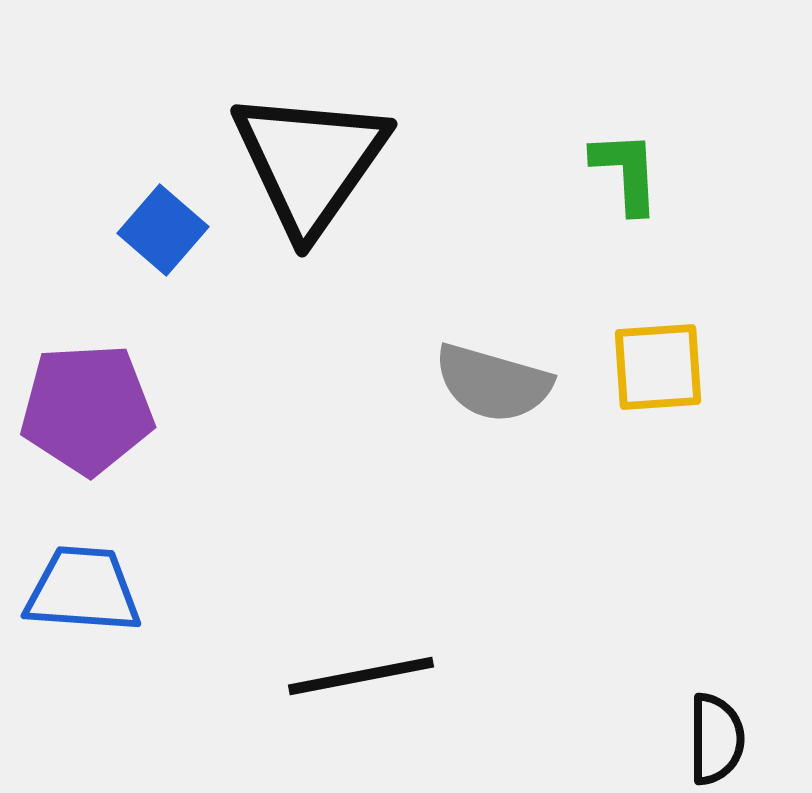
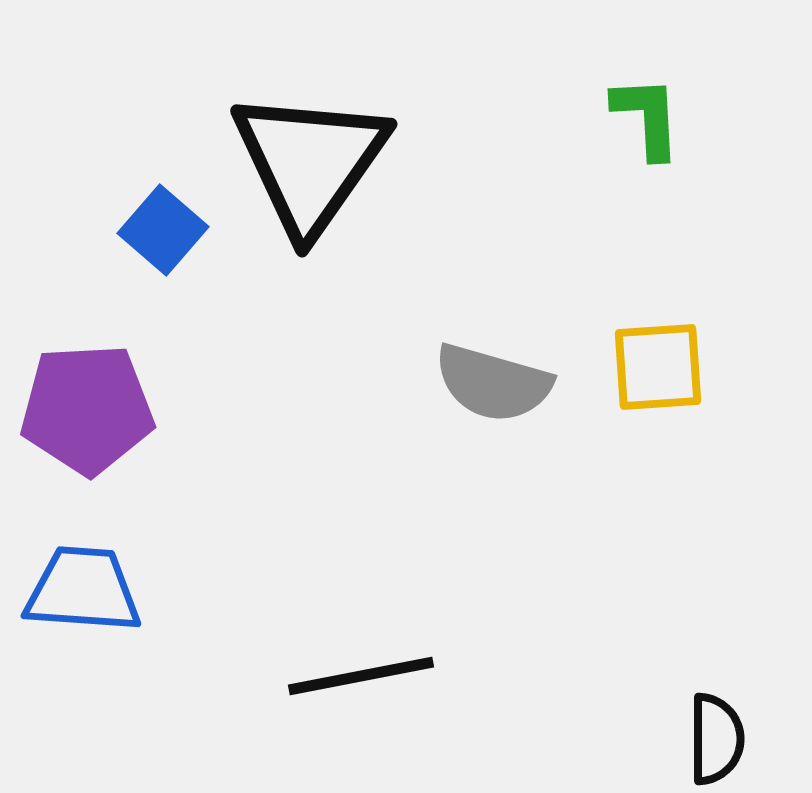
green L-shape: moved 21 px right, 55 px up
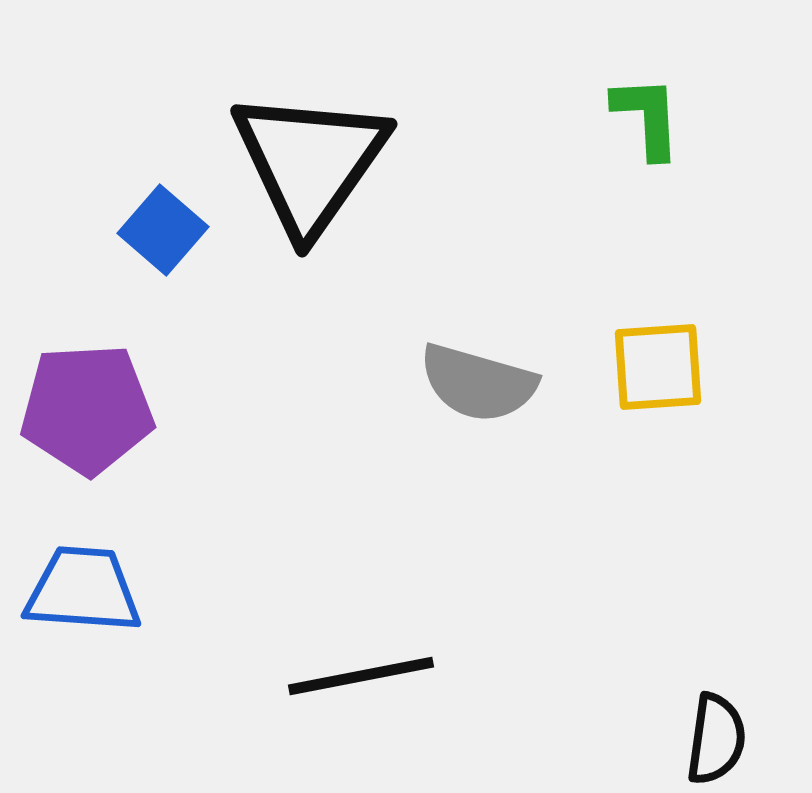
gray semicircle: moved 15 px left
black semicircle: rotated 8 degrees clockwise
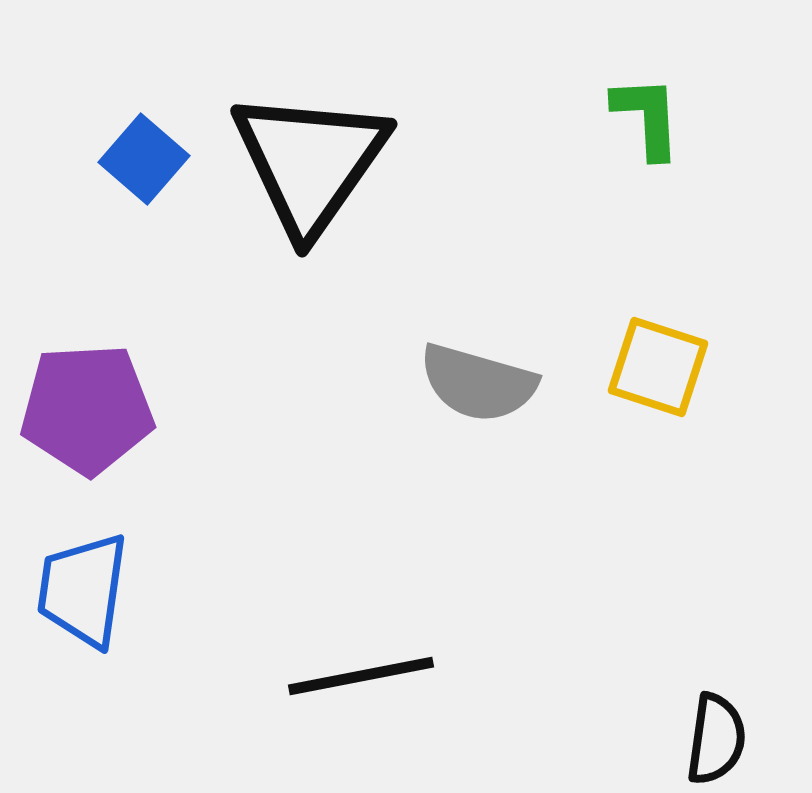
blue square: moved 19 px left, 71 px up
yellow square: rotated 22 degrees clockwise
blue trapezoid: rotated 86 degrees counterclockwise
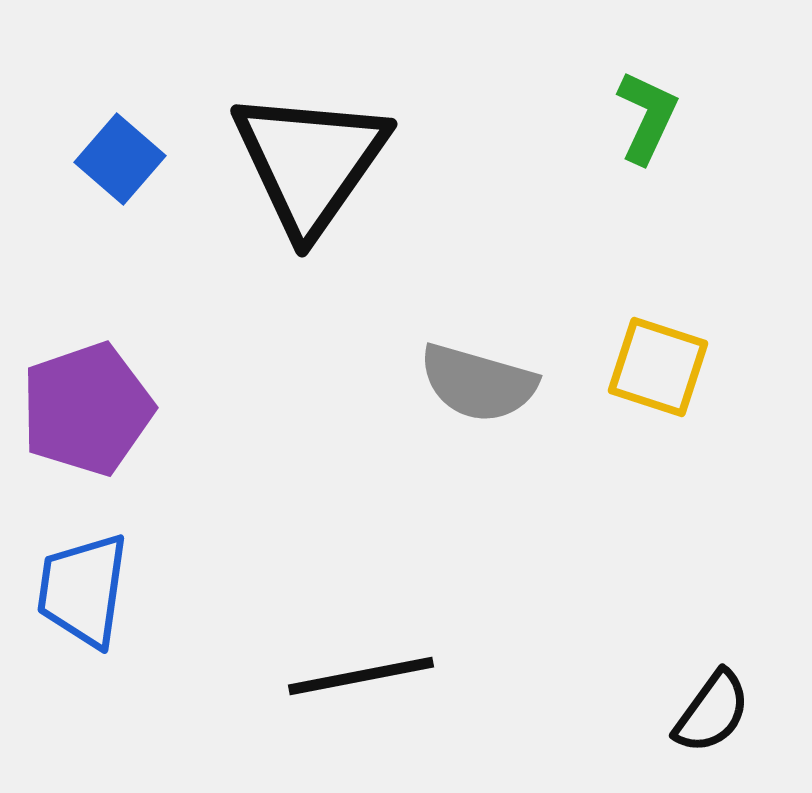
green L-shape: rotated 28 degrees clockwise
blue square: moved 24 px left
purple pentagon: rotated 16 degrees counterclockwise
black semicircle: moved 4 px left, 27 px up; rotated 28 degrees clockwise
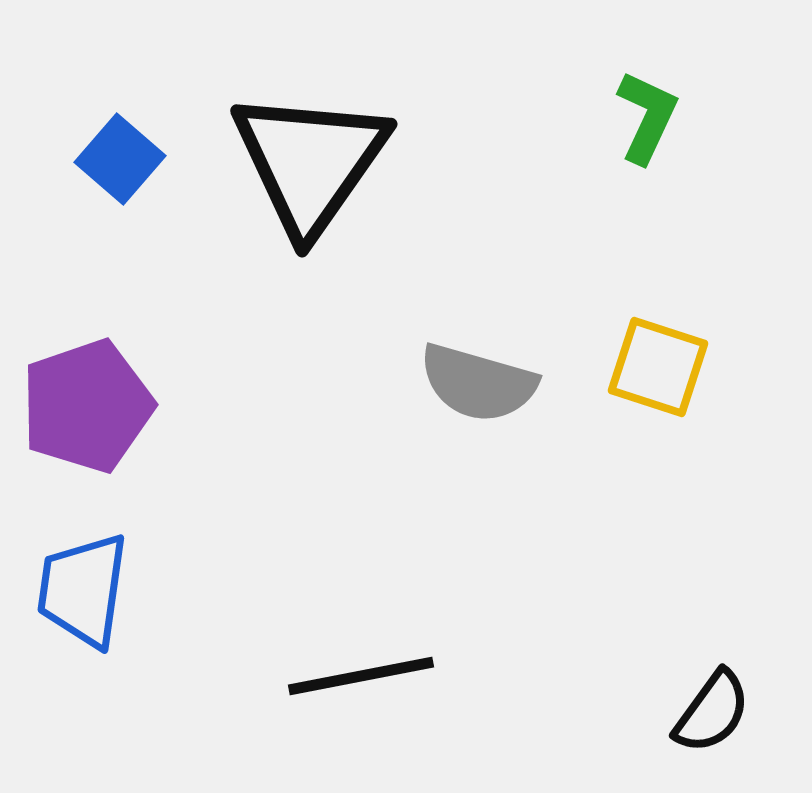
purple pentagon: moved 3 px up
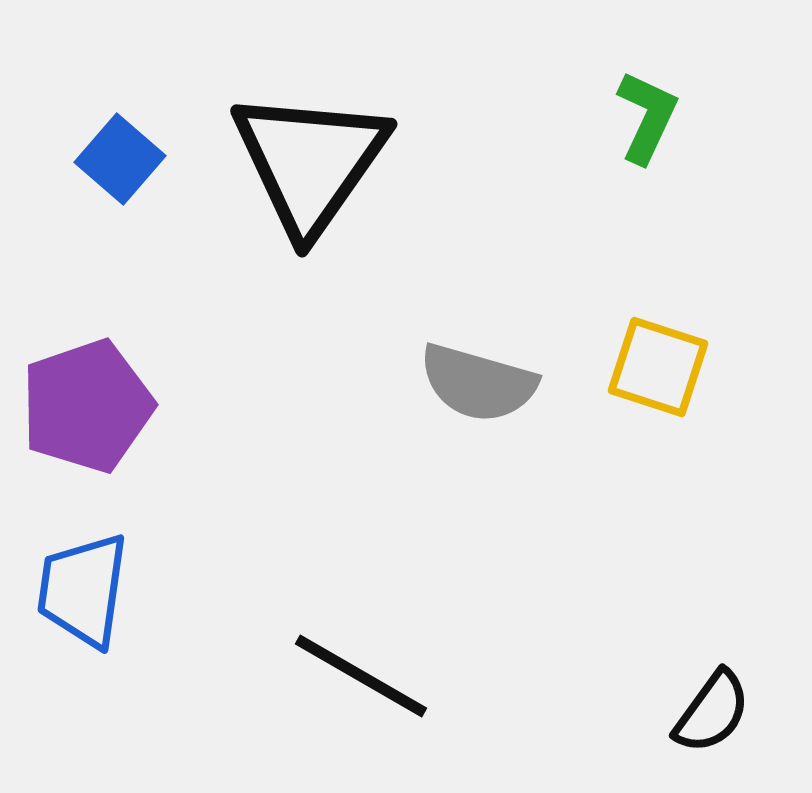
black line: rotated 41 degrees clockwise
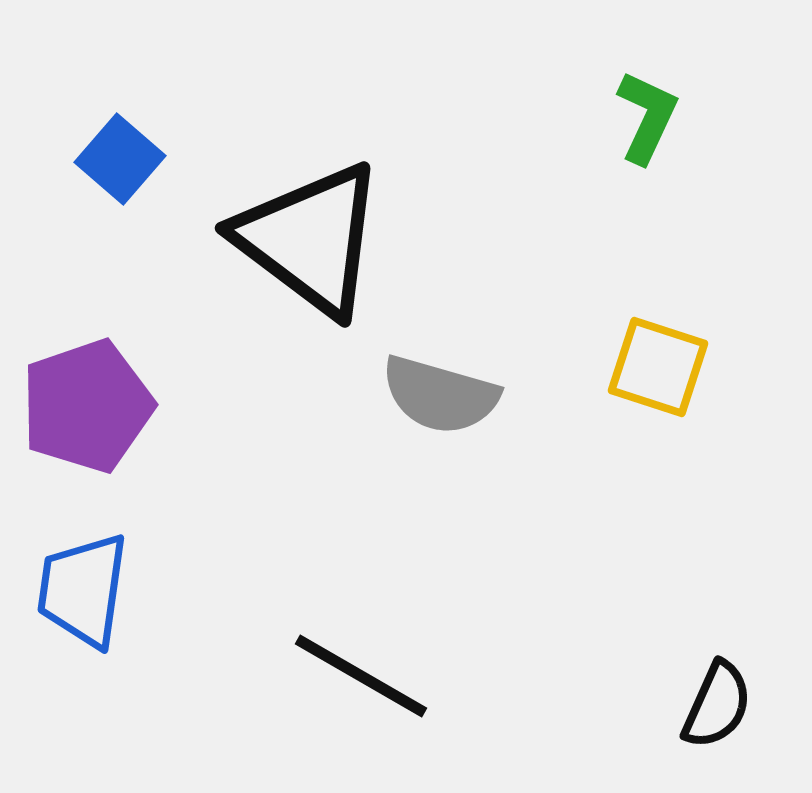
black triangle: moved 77 px down; rotated 28 degrees counterclockwise
gray semicircle: moved 38 px left, 12 px down
black semicircle: moved 5 px right, 7 px up; rotated 12 degrees counterclockwise
